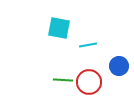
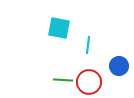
cyan line: rotated 72 degrees counterclockwise
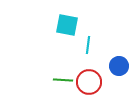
cyan square: moved 8 px right, 3 px up
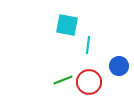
green line: rotated 24 degrees counterclockwise
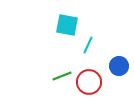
cyan line: rotated 18 degrees clockwise
green line: moved 1 px left, 4 px up
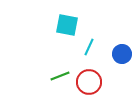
cyan line: moved 1 px right, 2 px down
blue circle: moved 3 px right, 12 px up
green line: moved 2 px left
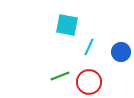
blue circle: moved 1 px left, 2 px up
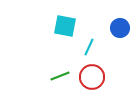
cyan square: moved 2 px left, 1 px down
blue circle: moved 1 px left, 24 px up
red circle: moved 3 px right, 5 px up
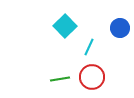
cyan square: rotated 35 degrees clockwise
green line: moved 3 px down; rotated 12 degrees clockwise
